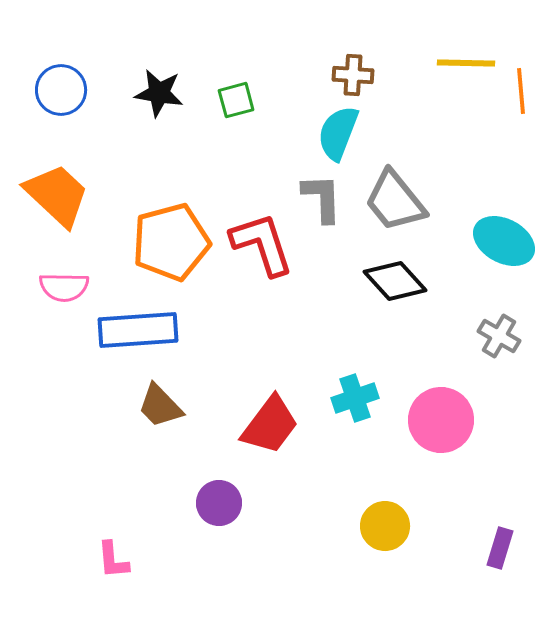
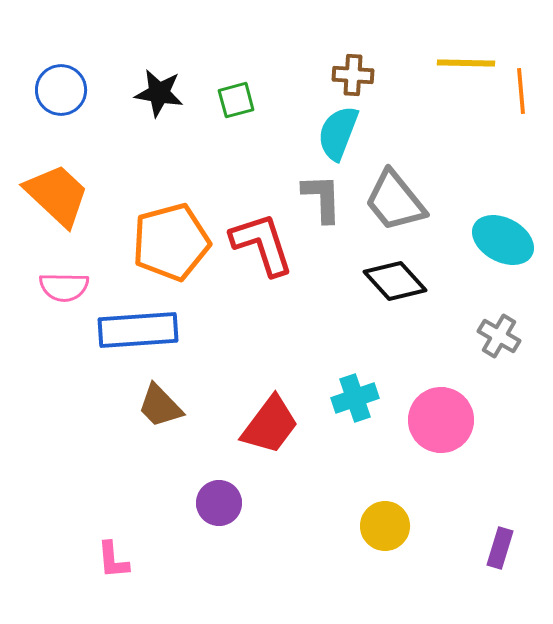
cyan ellipse: moved 1 px left, 1 px up
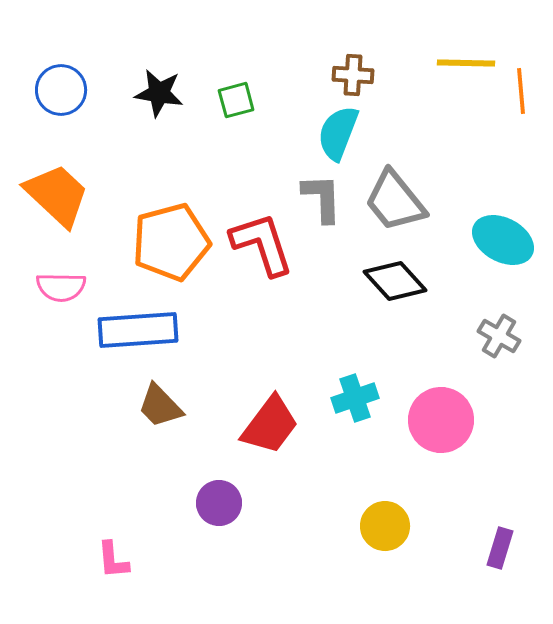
pink semicircle: moved 3 px left
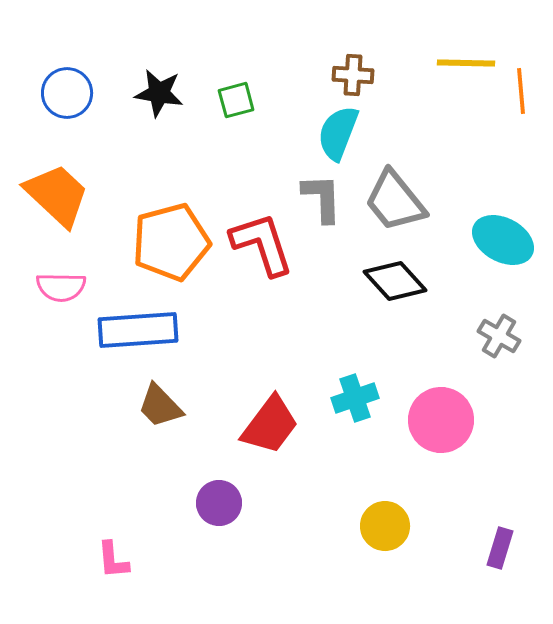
blue circle: moved 6 px right, 3 px down
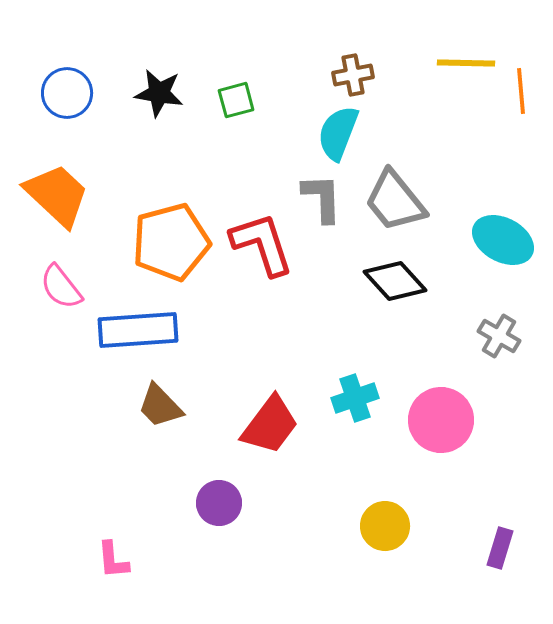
brown cross: rotated 15 degrees counterclockwise
pink semicircle: rotated 51 degrees clockwise
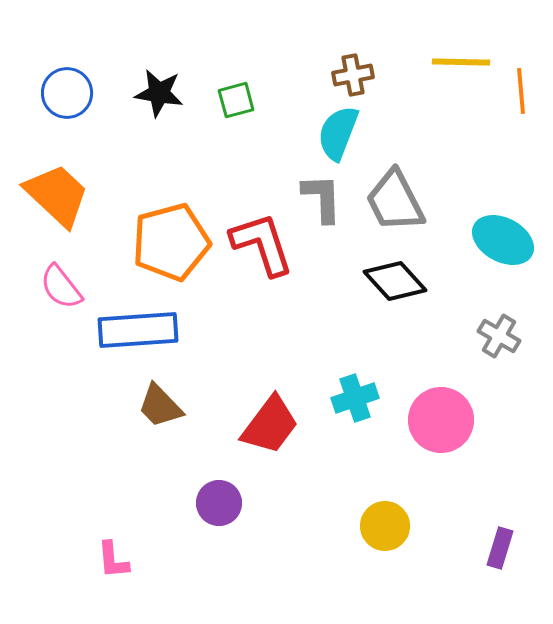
yellow line: moved 5 px left, 1 px up
gray trapezoid: rotated 12 degrees clockwise
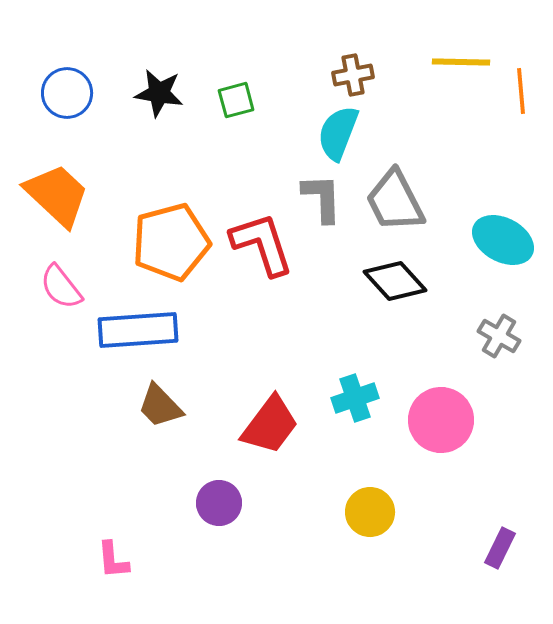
yellow circle: moved 15 px left, 14 px up
purple rectangle: rotated 9 degrees clockwise
